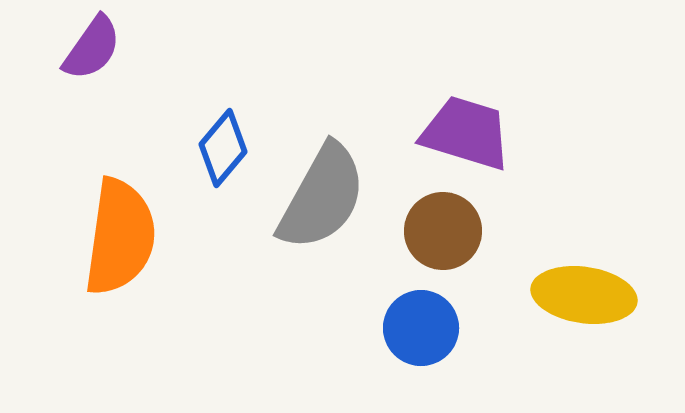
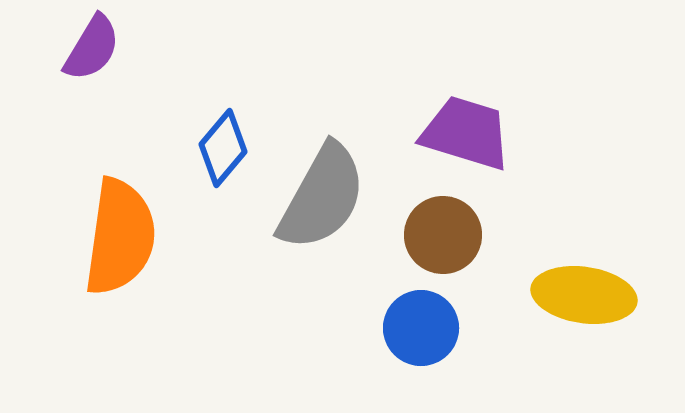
purple semicircle: rotated 4 degrees counterclockwise
brown circle: moved 4 px down
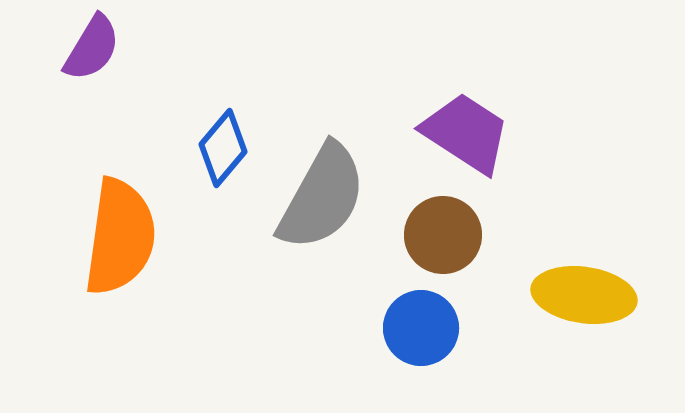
purple trapezoid: rotated 16 degrees clockwise
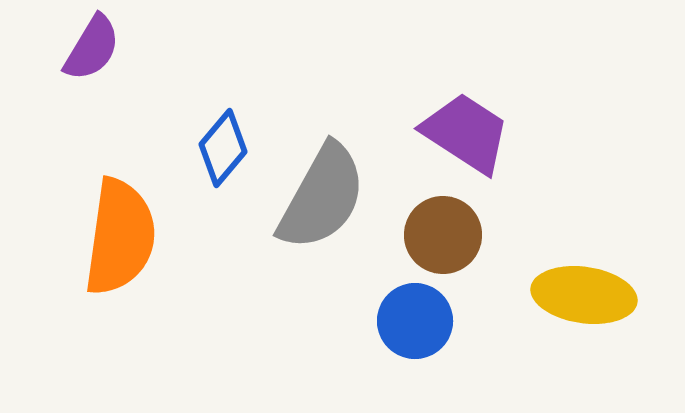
blue circle: moved 6 px left, 7 px up
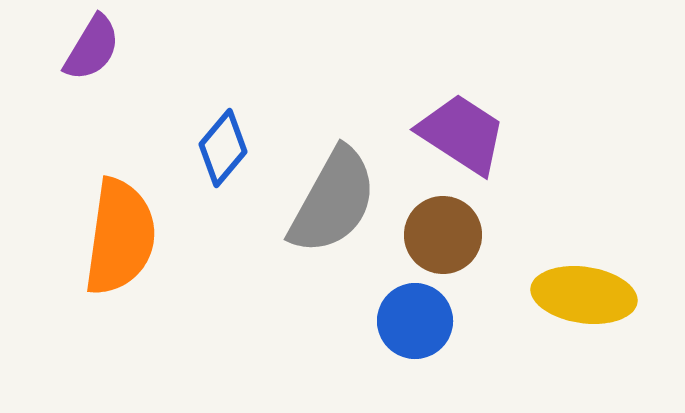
purple trapezoid: moved 4 px left, 1 px down
gray semicircle: moved 11 px right, 4 px down
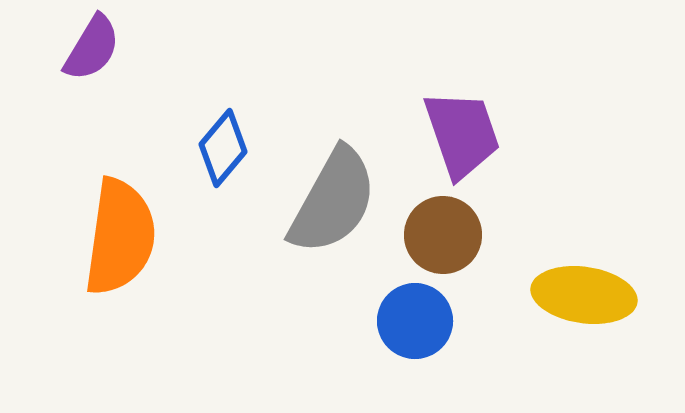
purple trapezoid: rotated 38 degrees clockwise
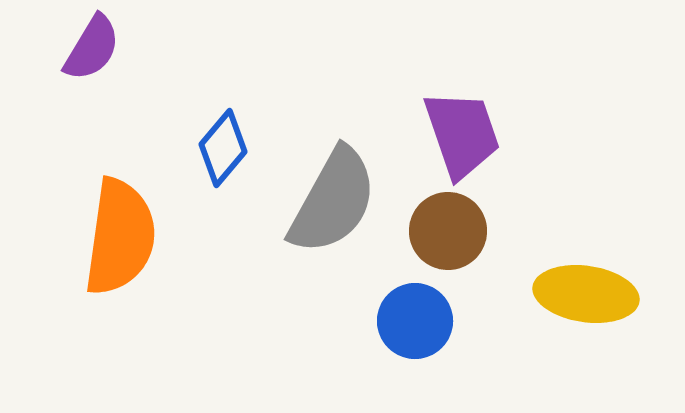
brown circle: moved 5 px right, 4 px up
yellow ellipse: moved 2 px right, 1 px up
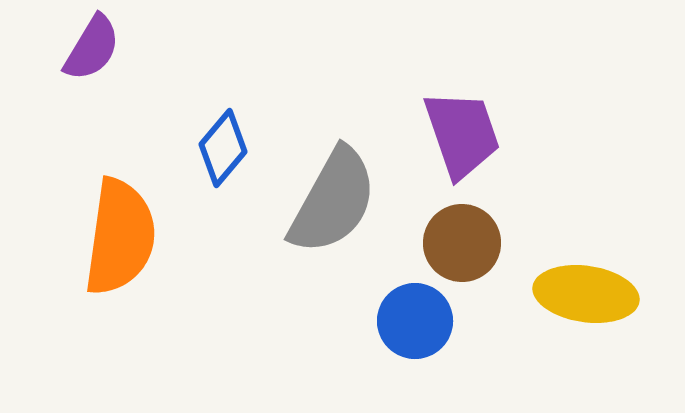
brown circle: moved 14 px right, 12 px down
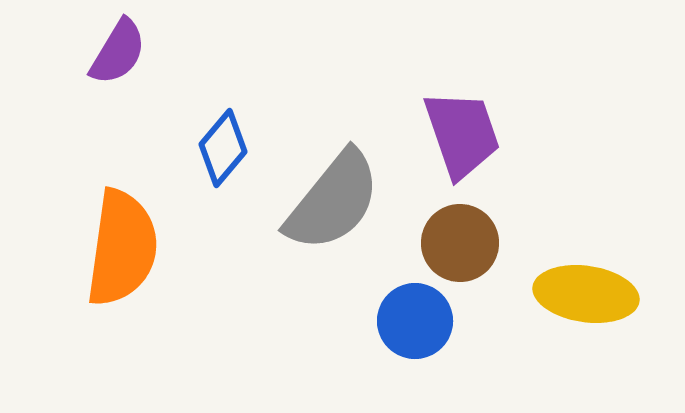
purple semicircle: moved 26 px right, 4 px down
gray semicircle: rotated 10 degrees clockwise
orange semicircle: moved 2 px right, 11 px down
brown circle: moved 2 px left
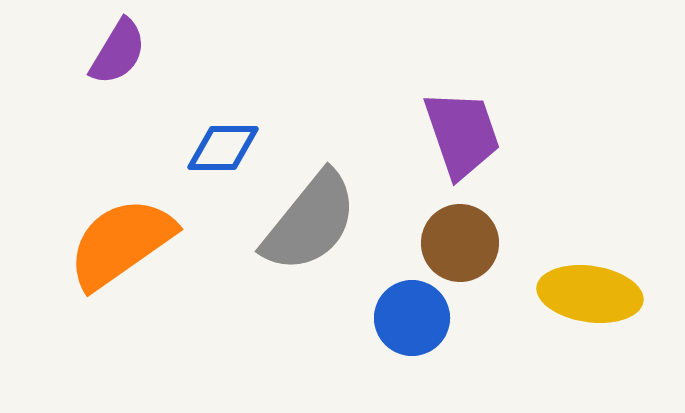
blue diamond: rotated 50 degrees clockwise
gray semicircle: moved 23 px left, 21 px down
orange semicircle: moved 1 px left, 5 px up; rotated 133 degrees counterclockwise
yellow ellipse: moved 4 px right
blue circle: moved 3 px left, 3 px up
